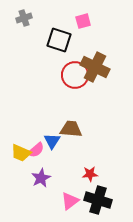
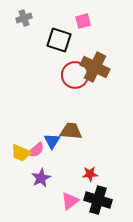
brown trapezoid: moved 2 px down
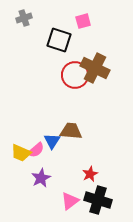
brown cross: moved 1 px down
red star: rotated 21 degrees counterclockwise
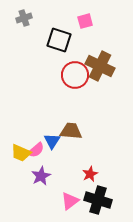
pink square: moved 2 px right
brown cross: moved 5 px right, 2 px up
purple star: moved 2 px up
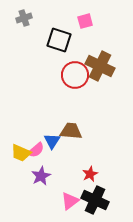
black cross: moved 3 px left; rotated 8 degrees clockwise
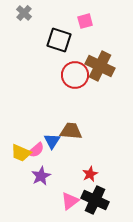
gray cross: moved 5 px up; rotated 28 degrees counterclockwise
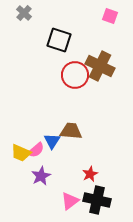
pink square: moved 25 px right, 5 px up; rotated 35 degrees clockwise
black cross: moved 2 px right; rotated 12 degrees counterclockwise
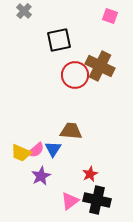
gray cross: moved 2 px up
black square: rotated 30 degrees counterclockwise
blue triangle: moved 1 px right, 8 px down
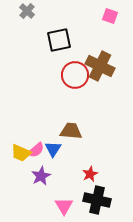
gray cross: moved 3 px right
pink triangle: moved 6 px left, 5 px down; rotated 24 degrees counterclockwise
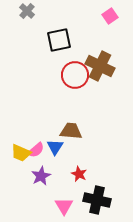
pink square: rotated 35 degrees clockwise
blue triangle: moved 2 px right, 2 px up
red star: moved 11 px left; rotated 21 degrees counterclockwise
